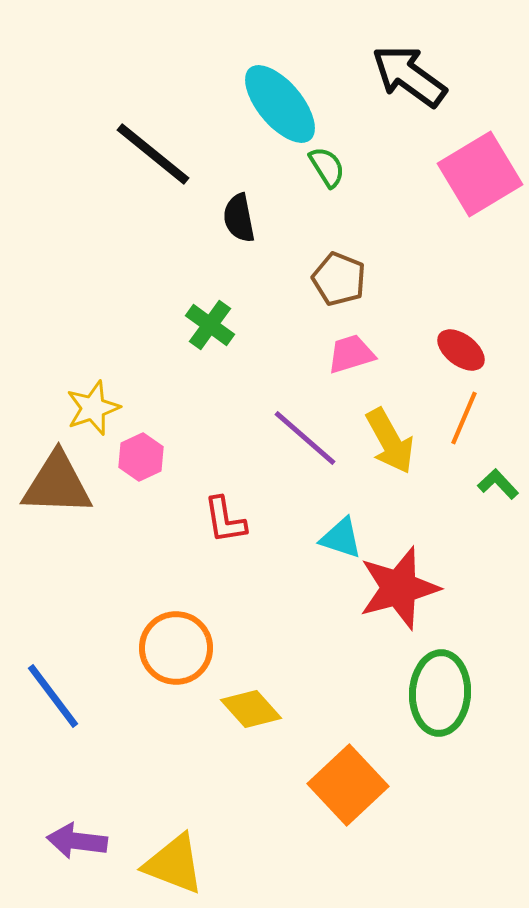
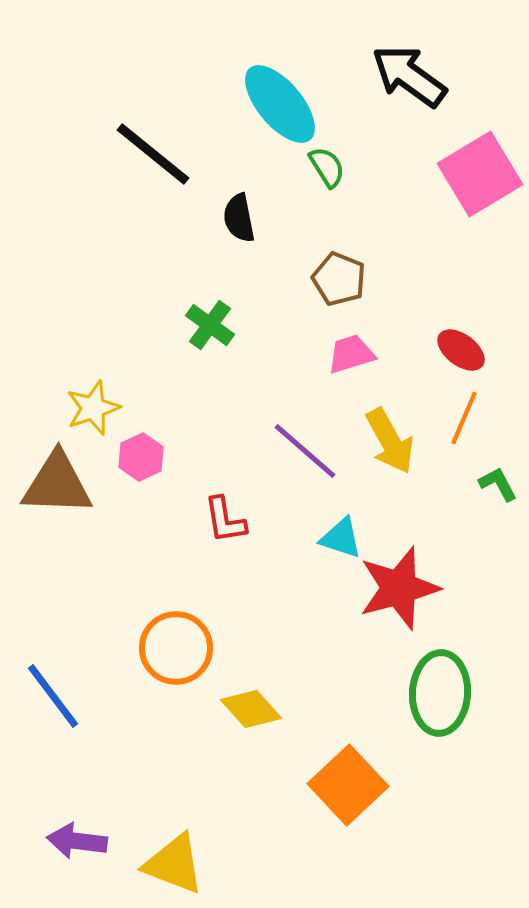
purple line: moved 13 px down
green L-shape: rotated 15 degrees clockwise
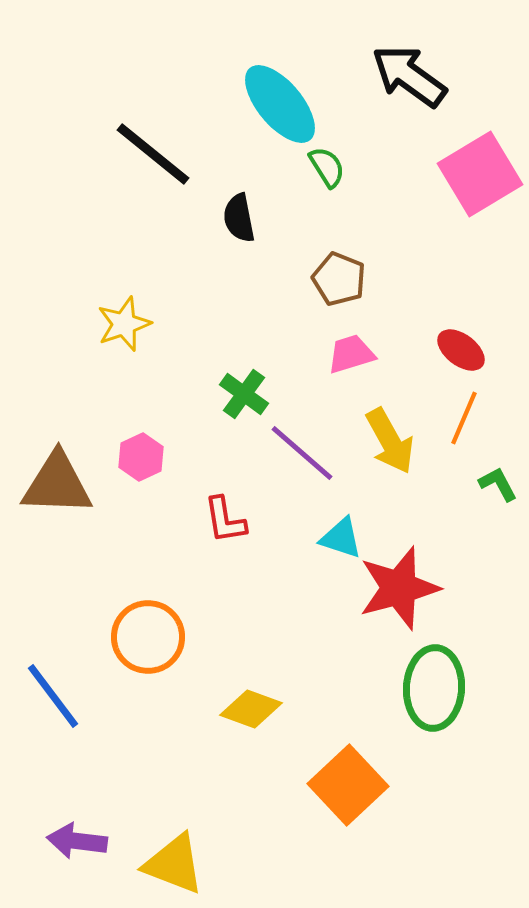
green cross: moved 34 px right, 69 px down
yellow star: moved 31 px right, 84 px up
purple line: moved 3 px left, 2 px down
orange circle: moved 28 px left, 11 px up
green ellipse: moved 6 px left, 5 px up
yellow diamond: rotated 28 degrees counterclockwise
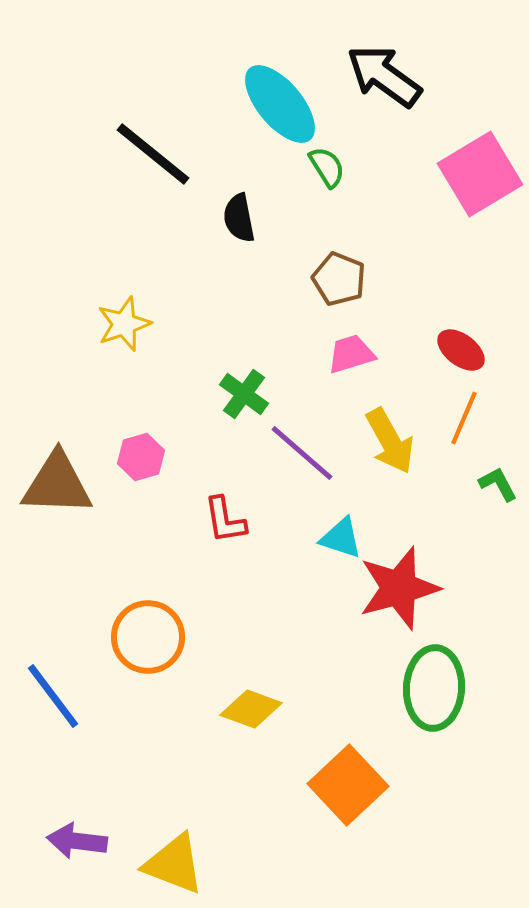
black arrow: moved 25 px left
pink hexagon: rotated 9 degrees clockwise
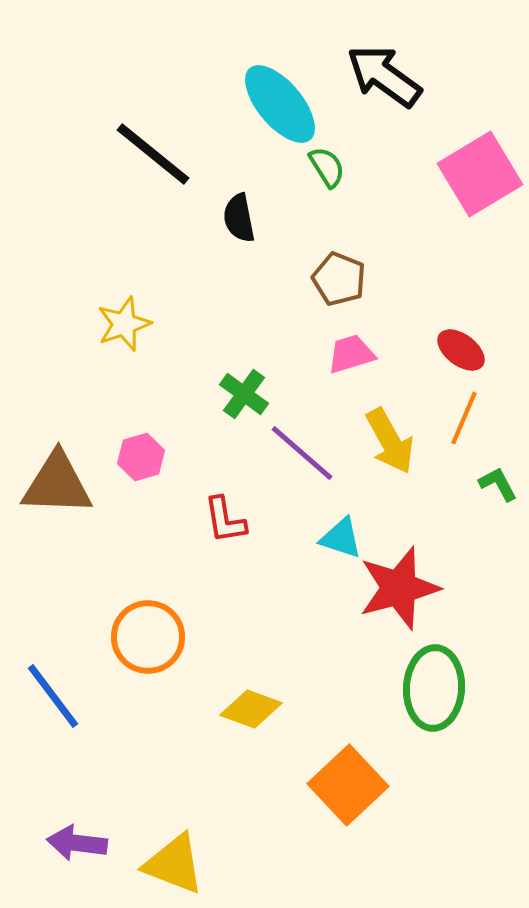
purple arrow: moved 2 px down
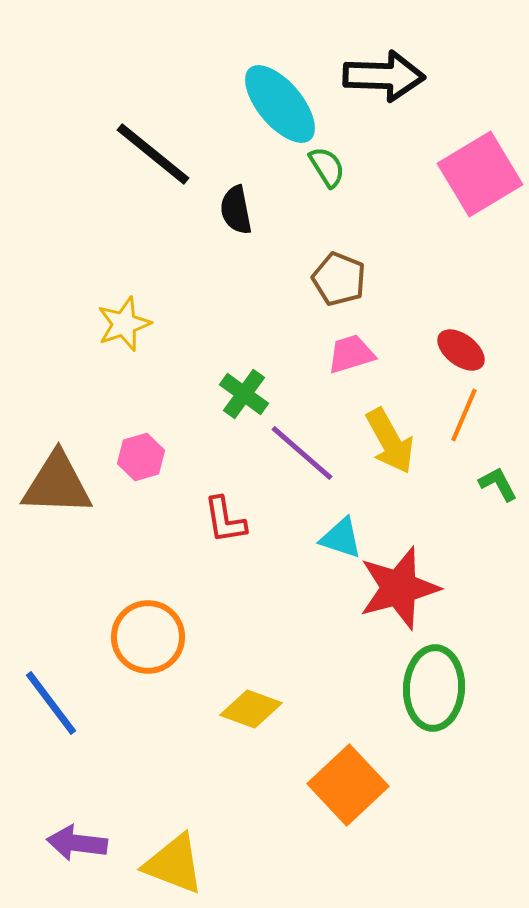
black arrow: rotated 146 degrees clockwise
black semicircle: moved 3 px left, 8 px up
orange line: moved 3 px up
blue line: moved 2 px left, 7 px down
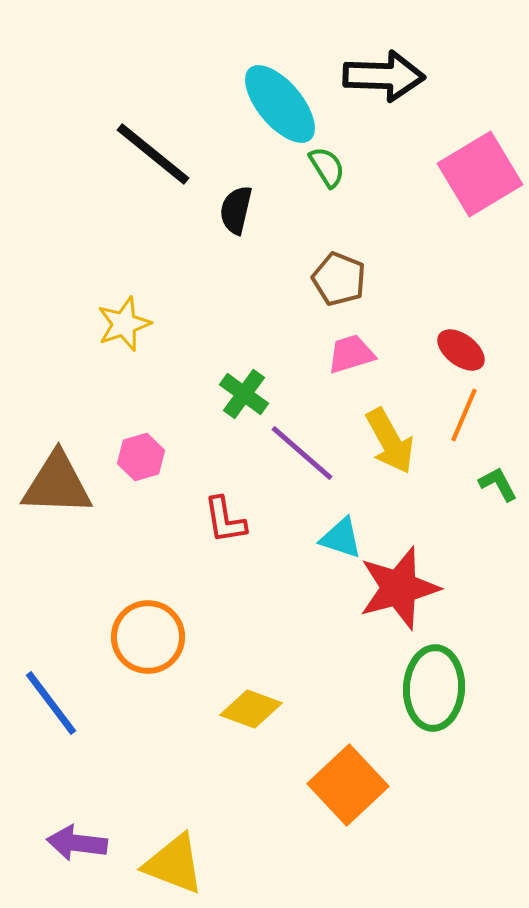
black semicircle: rotated 24 degrees clockwise
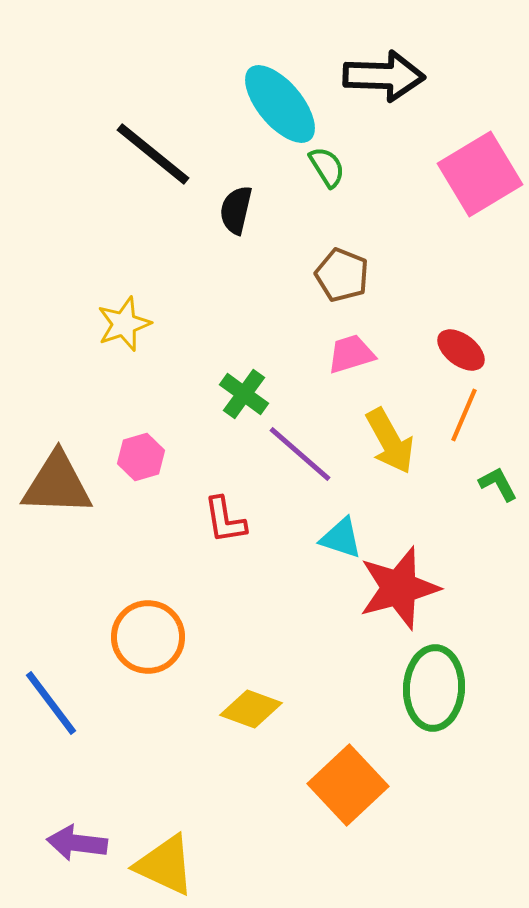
brown pentagon: moved 3 px right, 4 px up
purple line: moved 2 px left, 1 px down
yellow triangle: moved 9 px left, 1 px down; rotated 4 degrees clockwise
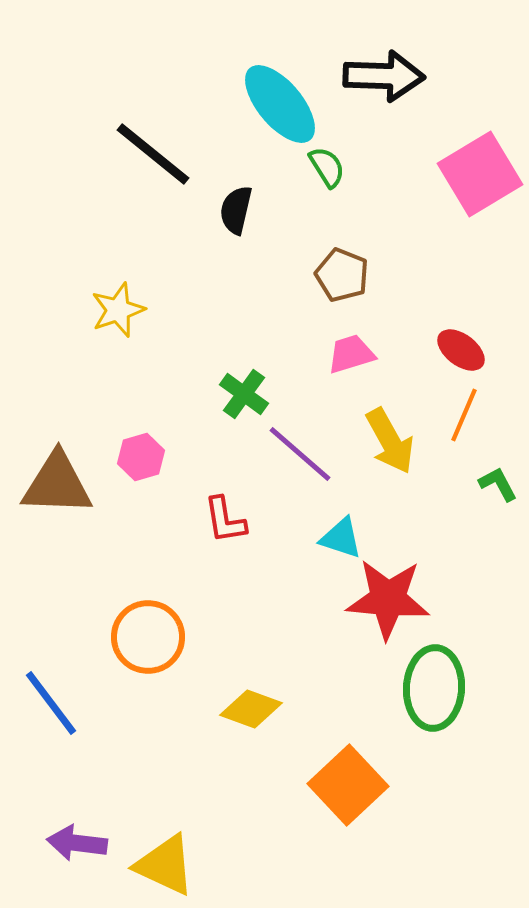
yellow star: moved 6 px left, 14 px up
red star: moved 11 px left, 11 px down; rotated 20 degrees clockwise
